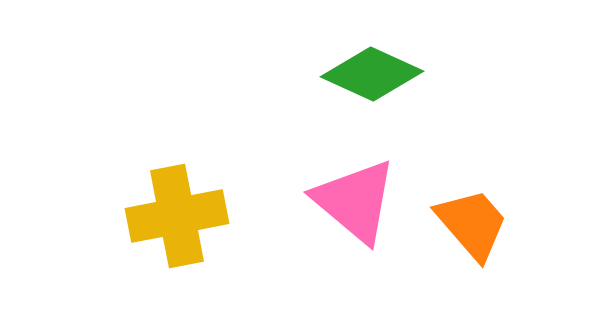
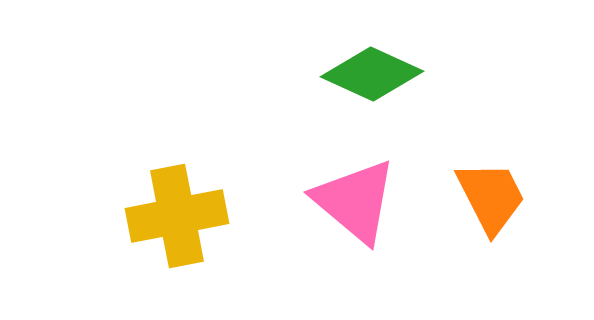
orange trapezoid: moved 19 px right, 27 px up; rotated 14 degrees clockwise
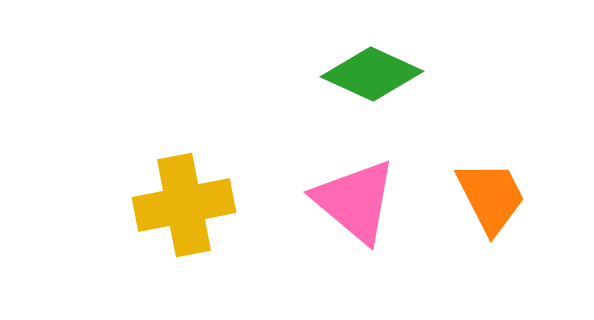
yellow cross: moved 7 px right, 11 px up
